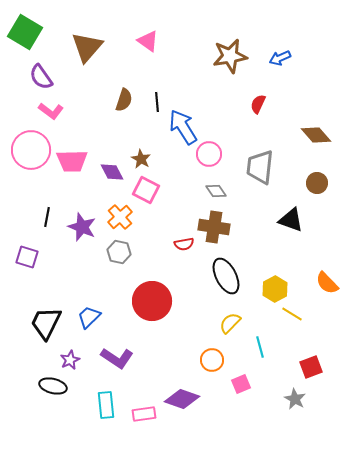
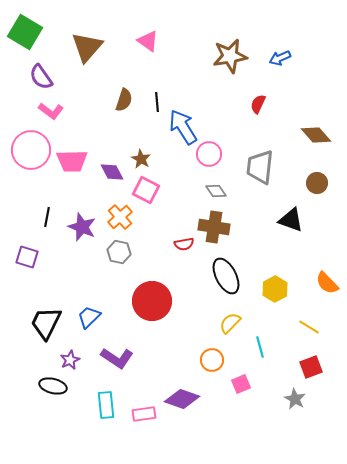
yellow line at (292, 314): moved 17 px right, 13 px down
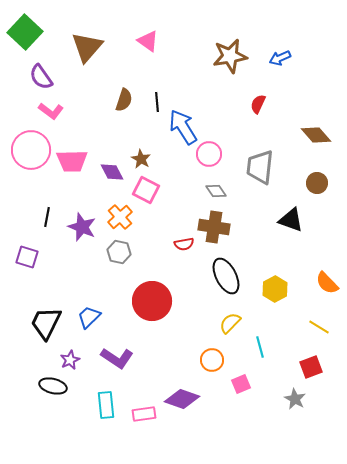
green square at (25, 32): rotated 12 degrees clockwise
yellow line at (309, 327): moved 10 px right
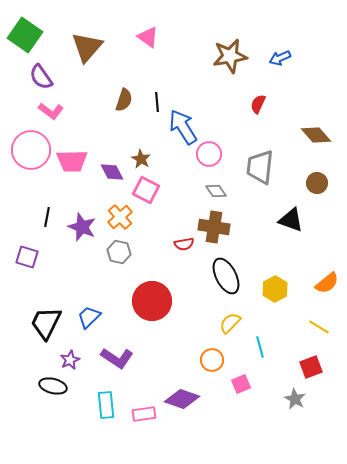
green square at (25, 32): moved 3 px down; rotated 8 degrees counterclockwise
pink triangle at (148, 41): moved 4 px up
orange semicircle at (327, 283): rotated 85 degrees counterclockwise
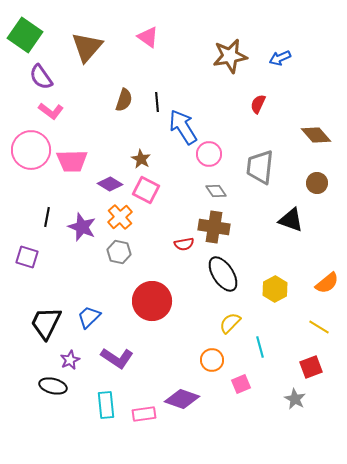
purple diamond at (112, 172): moved 2 px left, 12 px down; rotated 30 degrees counterclockwise
black ellipse at (226, 276): moved 3 px left, 2 px up; rotated 6 degrees counterclockwise
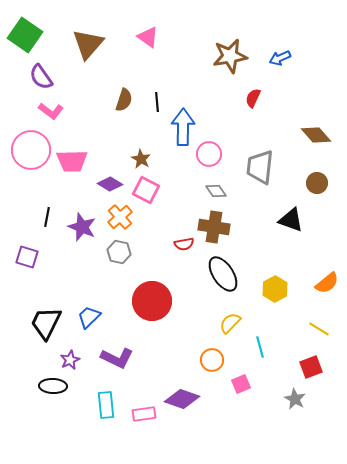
brown triangle at (87, 47): moved 1 px right, 3 px up
red semicircle at (258, 104): moved 5 px left, 6 px up
blue arrow at (183, 127): rotated 33 degrees clockwise
yellow line at (319, 327): moved 2 px down
purple L-shape at (117, 358): rotated 8 degrees counterclockwise
black ellipse at (53, 386): rotated 12 degrees counterclockwise
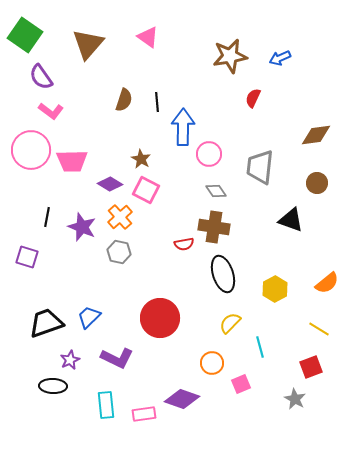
brown diamond at (316, 135): rotated 56 degrees counterclockwise
black ellipse at (223, 274): rotated 15 degrees clockwise
red circle at (152, 301): moved 8 px right, 17 px down
black trapezoid at (46, 323): rotated 45 degrees clockwise
orange circle at (212, 360): moved 3 px down
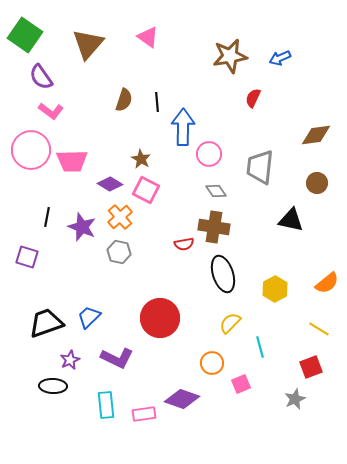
black triangle at (291, 220): rotated 8 degrees counterclockwise
gray star at (295, 399): rotated 20 degrees clockwise
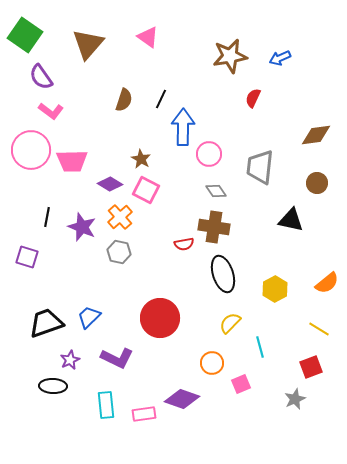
black line at (157, 102): moved 4 px right, 3 px up; rotated 30 degrees clockwise
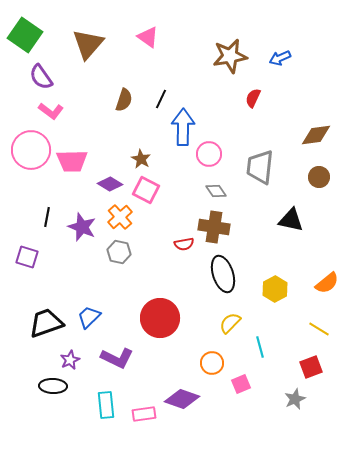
brown circle at (317, 183): moved 2 px right, 6 px up
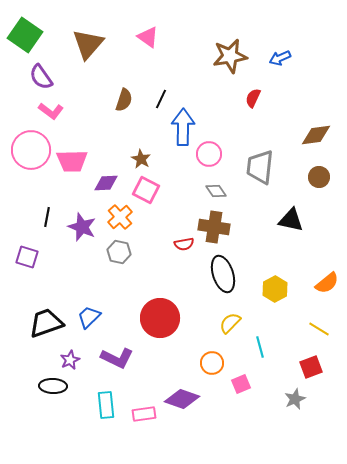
purple diamond at (110, 184): moved 4 px left, 1 px up; rotated 35 degrees counterclockwise
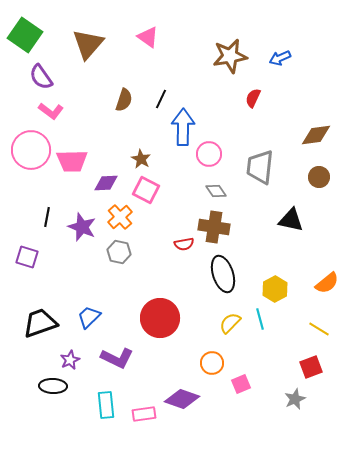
black trapezoid at (46, 323): moved 6 px left
cyan line at (260, 347): moved 28 px up
